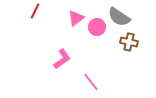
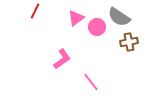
brown cross: rotated 24 degrees counterclockwise
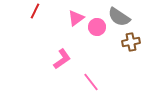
brown cross: moved 2 px right
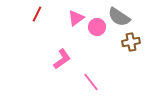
red line: moved 2 px right, 3 px down
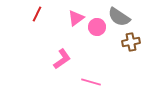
pink line: rotated 36 degrees counterclockwise
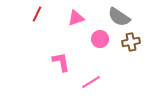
pink triangle: rotated 18 degrees clockwise
pink circle: moved 3 px right, 12 px down
pink L-shape: moved 1 px left, 3 px down; rotated 65 degrees counterclockwise
pink line: rotated 48 degrees counterclockwise
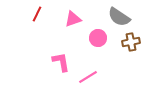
pink triangle: moved 3 px left, 1 px down
pink circle: moved 2 px left, 1 px up
pink line: moved 3 px left, 5 px up
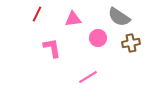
pink triangle: rotated 12 degrees clockwise
brown cross: moved 1 px down
pink L-shape: moved 9 px left, 14 px up
